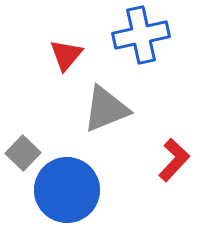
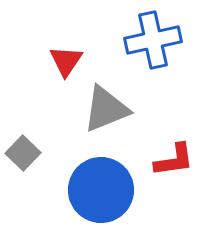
blue cross: moved 12 px right, 5 px down
red triangle: moved 6 px down; rotated 6 degrees counterclockwise
red L-shape: rotated 39 degrees clockwise
blue circle: moved 34 px right
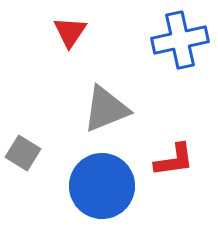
blue cross: moved 27 px right
red triangle: moved 4 px right, 29 px up
gray square: rotated 12 degrees counterclockwise
blue circle: moved 1 px right, 4 px up
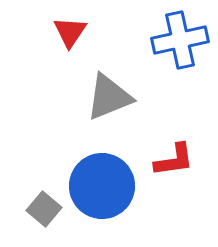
gray triangle: moved 3 px right, 12 px up
gray square: moved 21 px right, 56 px down; rotated 8 degrees clockwise
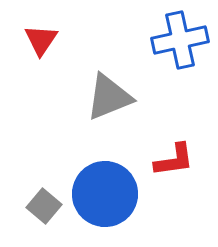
red triangle: moved 29 px left, 8 px down
blue circle: moved 3 px right, 8 px down
gray square: moved 3 px up
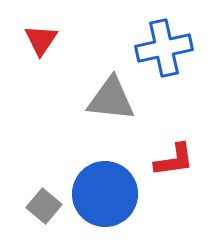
blue cross: moved 16 px left, 8 px down
gray triangle: moved 2 px right, 2 px down; rotated 28 degrees clockwise
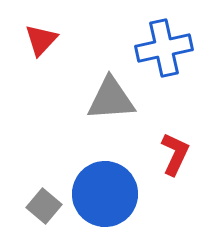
red triangle: rotated 9 degrees clockwise
gray triangle: rotated 10 degrees counterclockwise
red L-shape: moved 1 px right, 6 px up; rotated 57 degrees counterclockwise
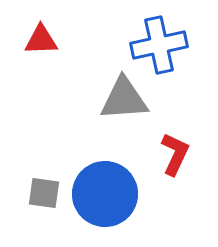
red triangle: rotated 45 degrees clockwise
blue cross: moved 5 px left, 3 px up
gray triangle: moved 13 px right
gray square: moved 13 px up; rotated 32 degrees counterclockwise
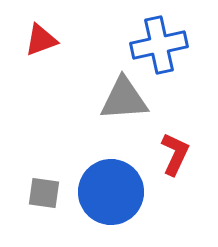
red triangle: rotated 18 degrees counterclockwise
blue circle: moved 6 px right, 2 px up
